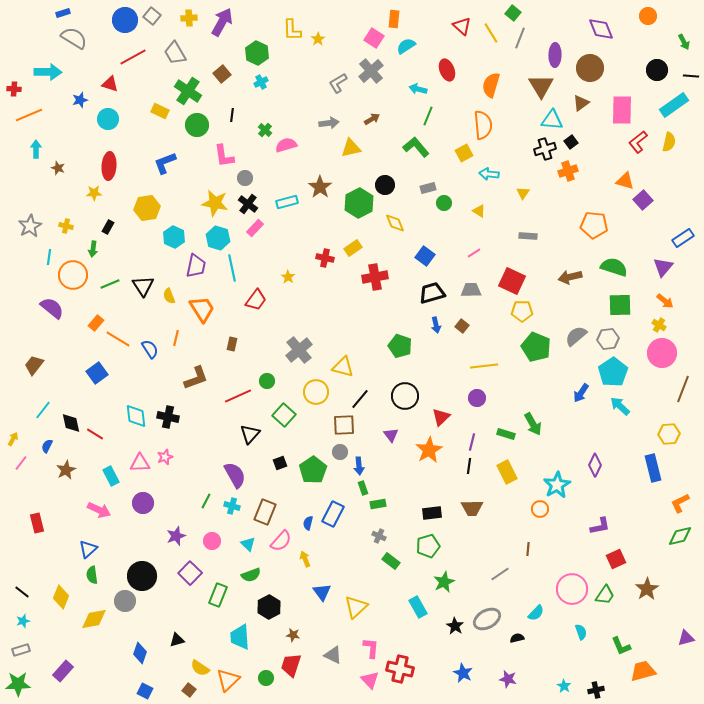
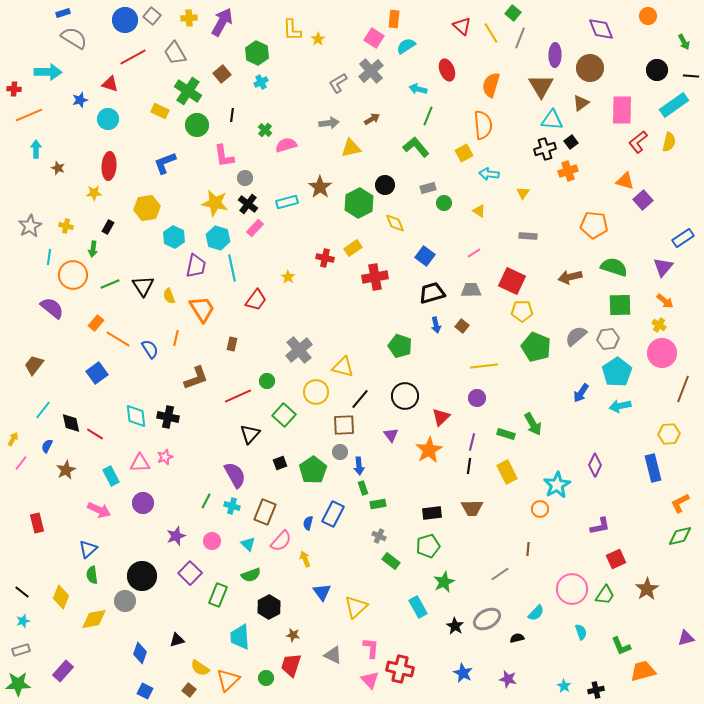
cyan pentagon at (613, 372): moved 4 px right
cyan arrow at (620, 406): rotated 55 degrees counterclockwise
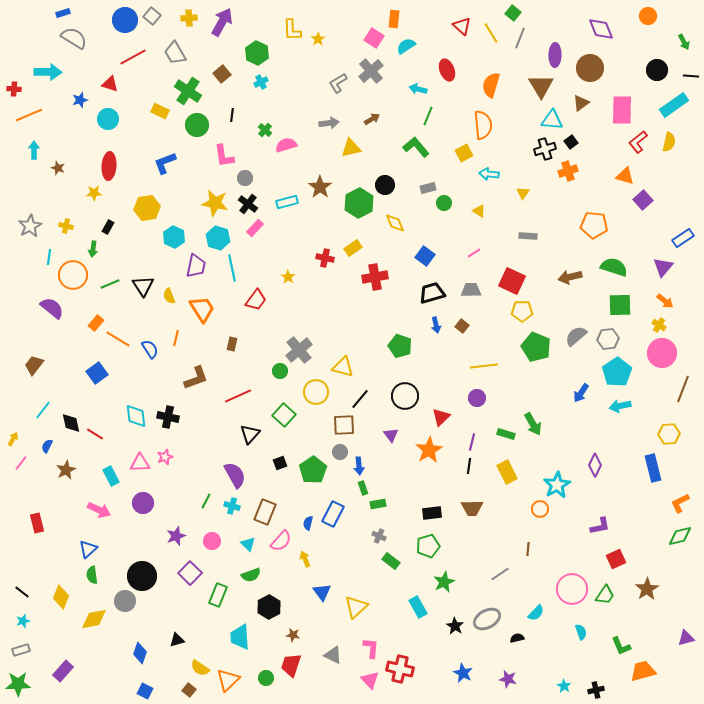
cyan arrow at (36, 149): moved 2 px left, 1 px down
orange triangle at (625, 181): moved 5 px up
green circle at (267, 381): moved 13 px right, 10 px up
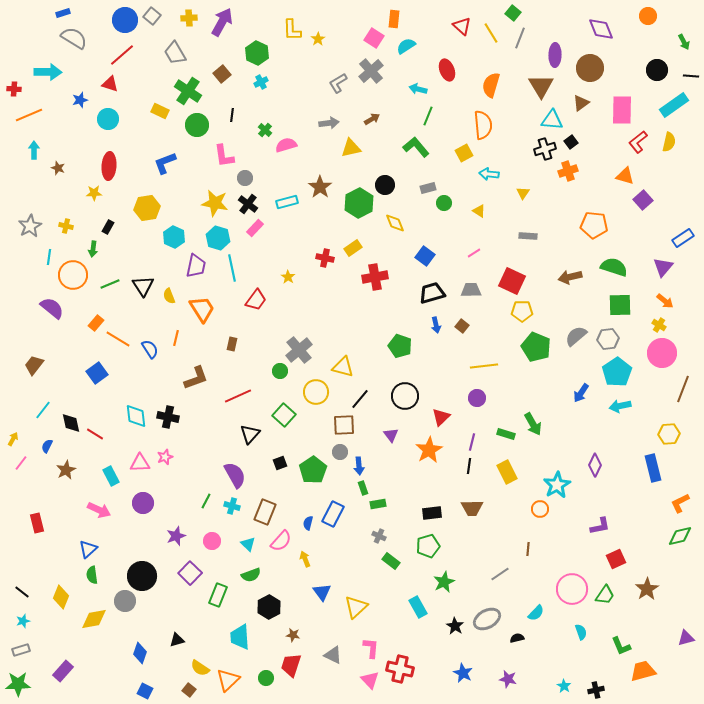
red line at (133, 57): moved 11 px left, 2 px up; rotated 12 degrees counterclockwise
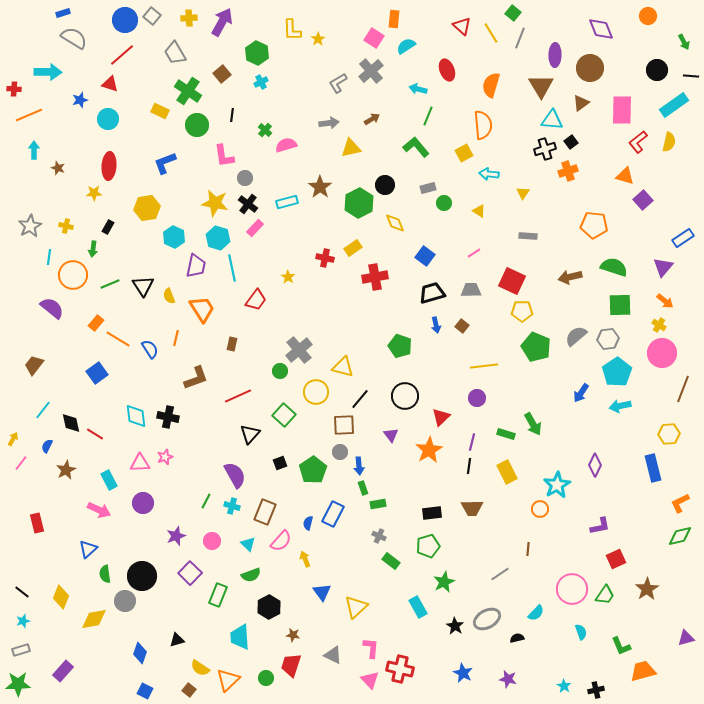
cyan rectangle at (111, 476): moved 2 px left, 4 px down
green semicircle at (92, 575): moved 13 px right, 1 px up
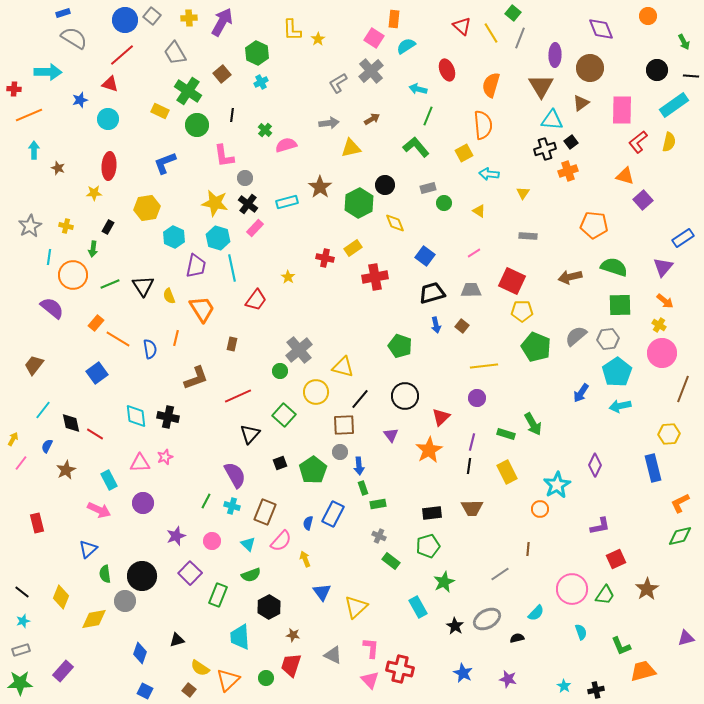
blue semicircle at (150, 349): rotated 24 degrees clockwise
green star at (18, 684): moved 2 px right, 1 px up
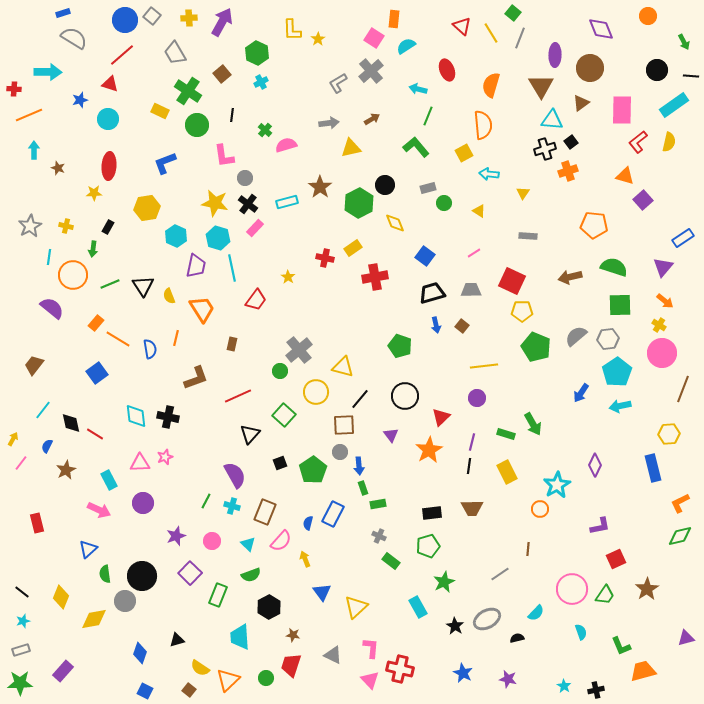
cyan hexagon at (174, 237): moved 2 px right, 1 px up
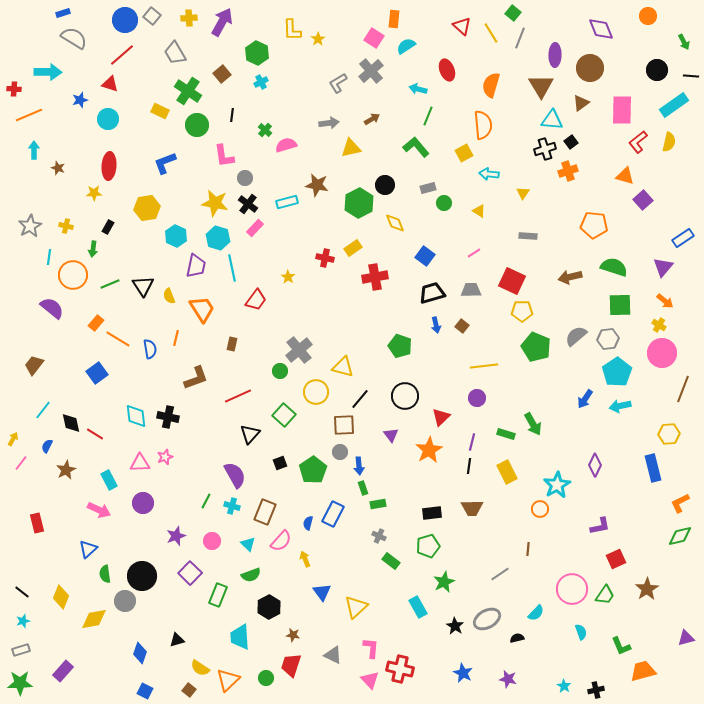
brown star at (320, 187): moved 3 px left, 2 px up; rotated 25 degrees counterclockwise
blue arrow at (581, 393): moved 4 px right, 6 px down
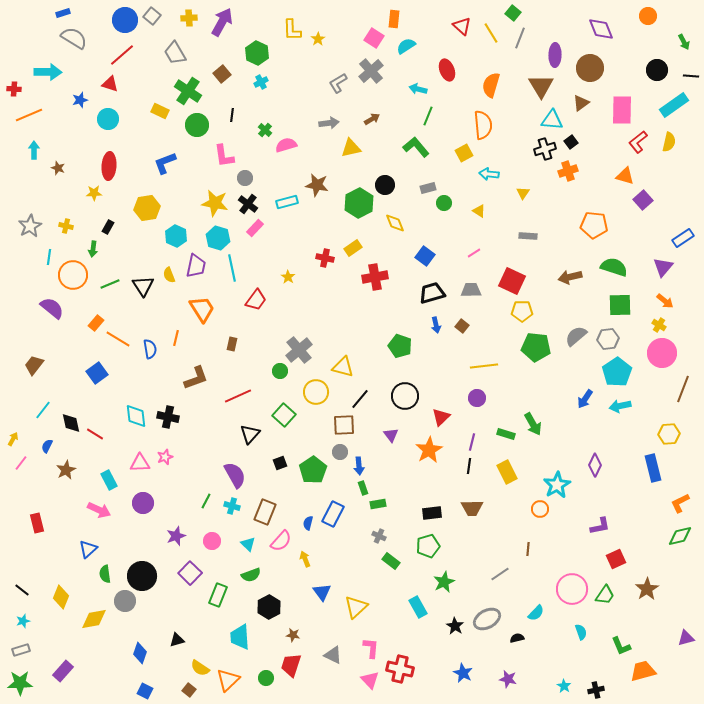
yellow semicircle at (169, 296): moved 21 px up
green pentagon at (536, 347): rotated 16 degrees counterclockwise
black line at (22, 592): moved 2 px up
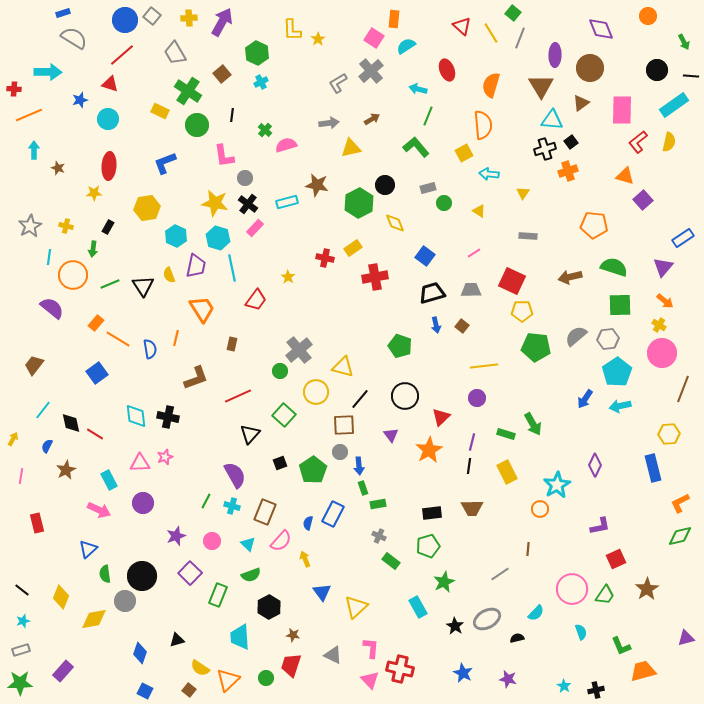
pink line at (21, 463): moved 13 px down; rotated 28 degrees counterclockwise
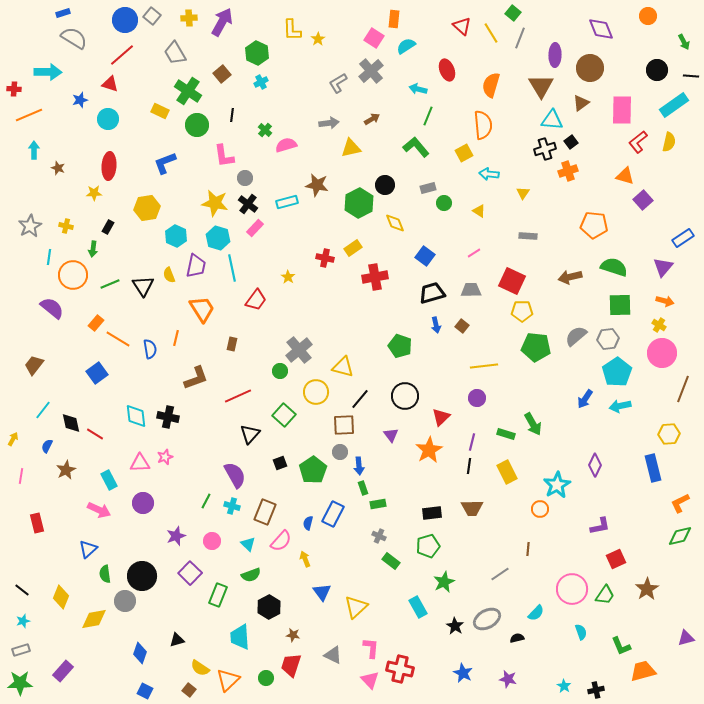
orange arrow at (665, 301): rotated 24 degrees counterclockwise
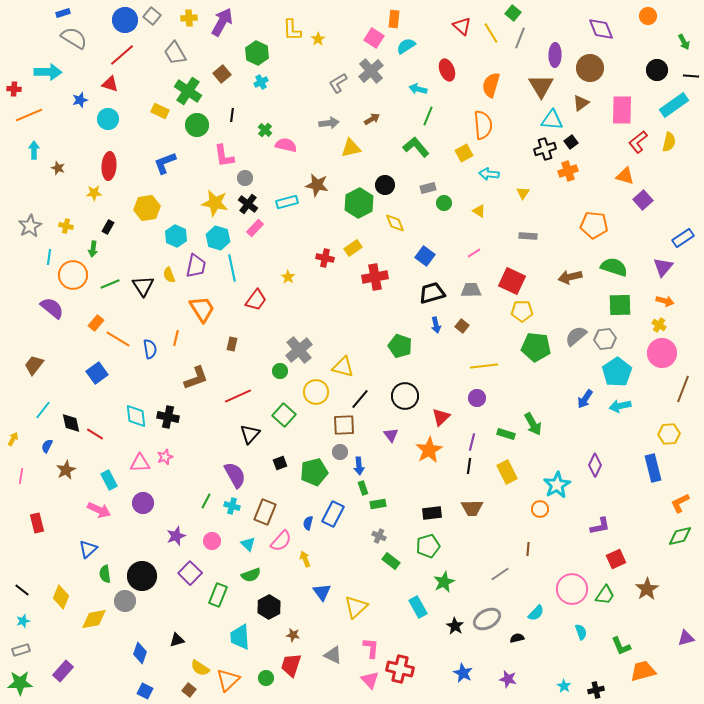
pink semicircle at (286, 145): rotated 30 degrees clockwise
gray hexagon at (608, 339): moved 3 px left
green pentagon at (313, 470): moved 1 px right, 2 px down; rotated 20 degrees clockwise
